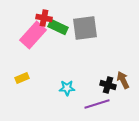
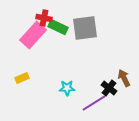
brown arrow: moved 1 px right, 2 px up
black cross: moved 1 px right, 3 px down; rotated 21 degrees clockwise
purple line: moved 3 px left, 1 px up; rotated 15 degrees counterclockwise
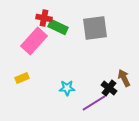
gray square: moved 10 px right
pink rectangle: moved 1 px right, 6 px down
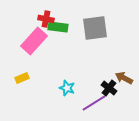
red cross: moved 2 px right, 1 px down
green rectangle: rotated 18 degrees counterclockwise
brown arrow: rotated 36 degrees counterclockwise
cyan star: rotated 21 degrees clockwise
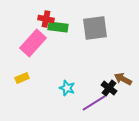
pink rectangle: moved 1 px left, 2 px down
brown arrow: moved 1 px left, 1 px down
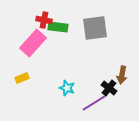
red cross: moved 2 px left, 1 px down
brown arrow: moved 1 px left, 4 px up; rotated 108 degrees counterclockwise
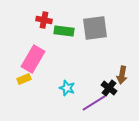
green rectangle: moved 6 px right, 4 px down
pink rectangle: moved 16 px down; rotated 12 degrees counterclockwise
yellow rectangle: moved 2 px right, 1 px down
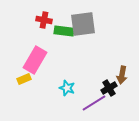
gray square: moved 12 px left, 4 px up
pink rectangle: moved 2 px right, 1 px down
black cross: rotated 21 degrees clockwise
